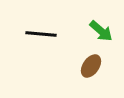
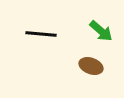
brown ellipse: rotated 75 degrees clockwise
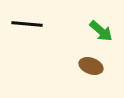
black line: moved 14 px left, 10 px up
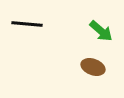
brown ellipse: moved 2 px right, 1 px down
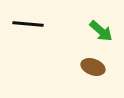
black line: moved 1 px right
